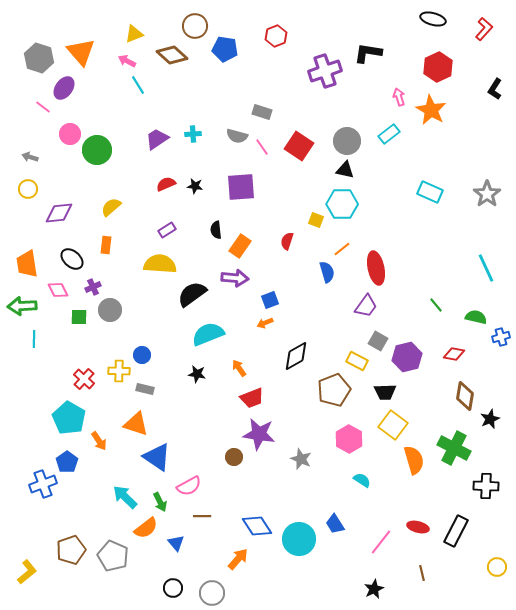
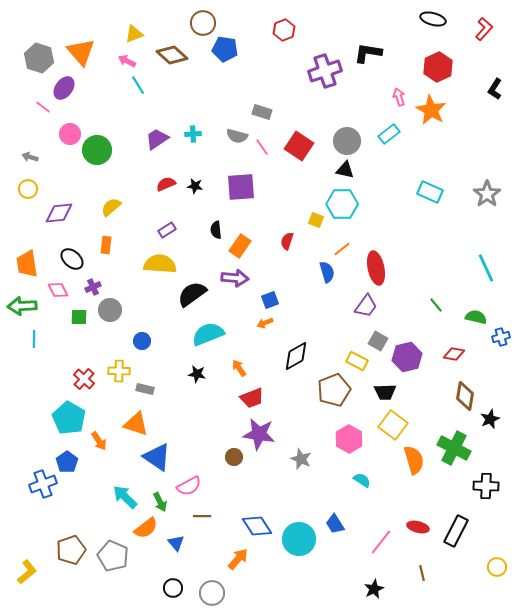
brown circle at (195, 26): moved 8 px right, 3 px up
red hexagon at (276, 36): moved 8 px right, 6 px up
blue circle at (142, 355): moved 14 px up
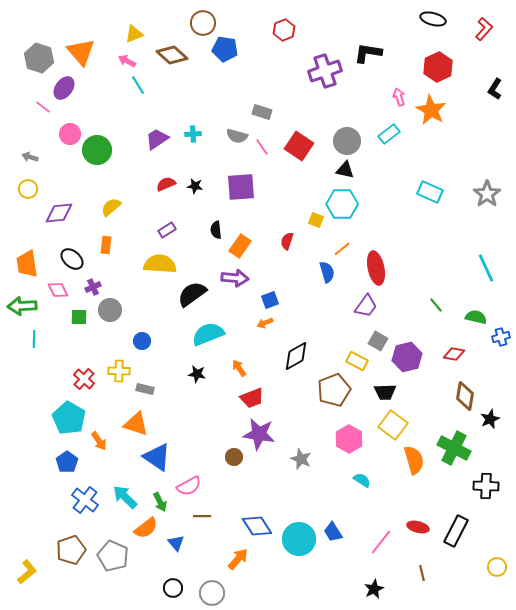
blue cross at (43, 484): moved 42 px right, 16 px down; rotated 32 degrees counterclockwise
blue trapezoid at (335, 524): moved 2 px left, 8 px down
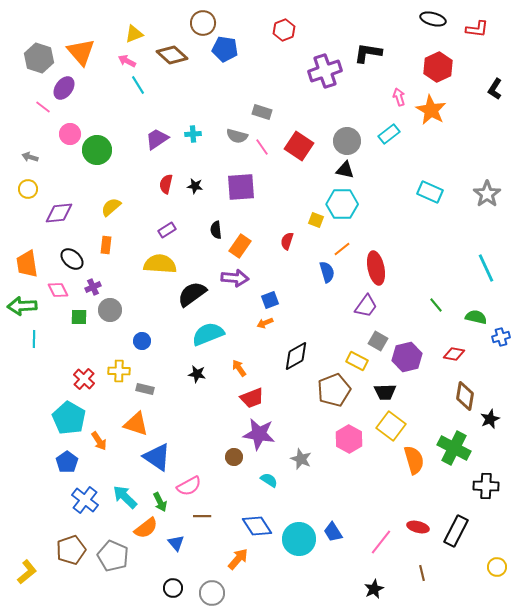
red L-shape at (484, 29): moved 7 px left; rotated 55 degrees clockwise
red semicircle at (166, 184): rotated 54 degrees counterclockwise
yellow square at (393, 425): moved 2 px left, 1 px down
cyan semicircle at (362, 480): moved 93 px left
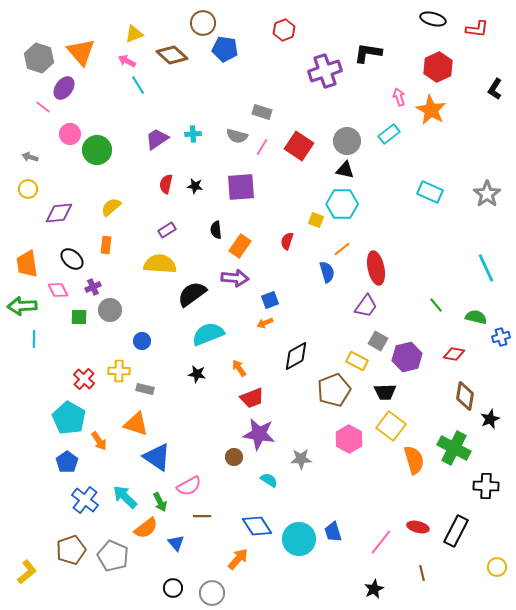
pink line at (262, 147): rotated 66 degrees clockwise
gray star at (301, 459): rotated 25 degrees counterclockwise
blue trapezoid at (333, 532): rotated 15 degrees clockwise
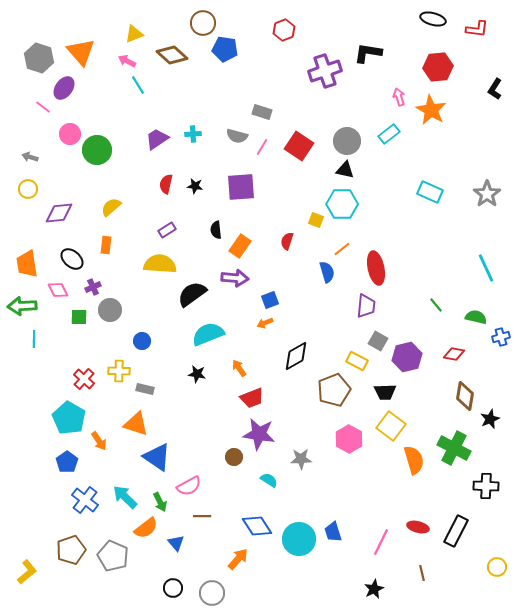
red hexagon at (438, 67): rotated 20 degrees clockwise
purple trapezoid at (366, 306): rotated 30 degrees counterclockwise
pink line at (381, 542): rotated 12 degrees counterclockwise
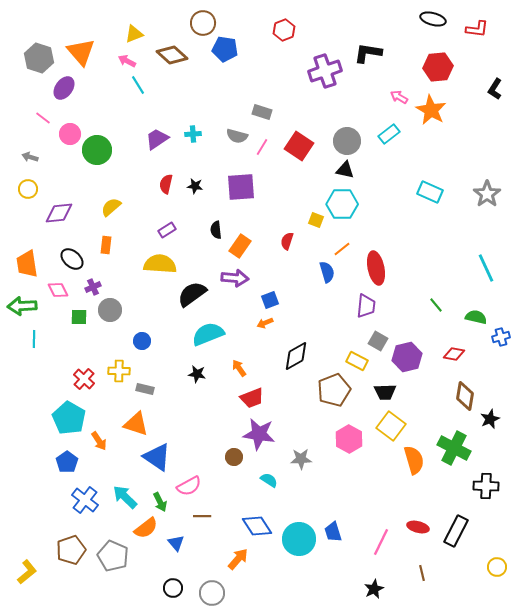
pink arrow at (399, 97): rotated 42 degrees counterclockwise
pink line at (43, 107): moved 11 px down
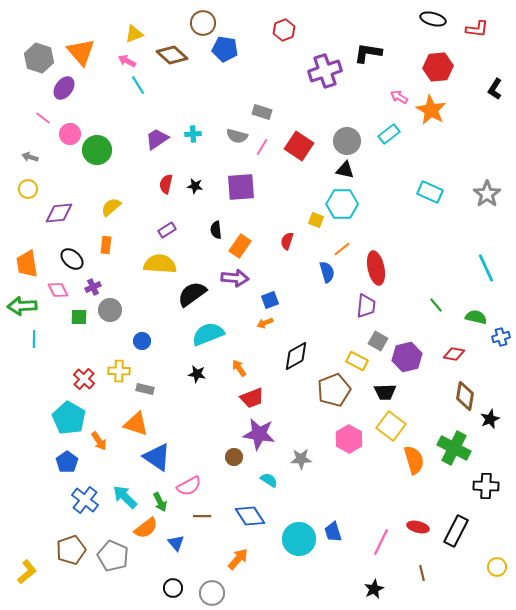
blue diamond at (257, 526): moved 7 px left, 10 px up
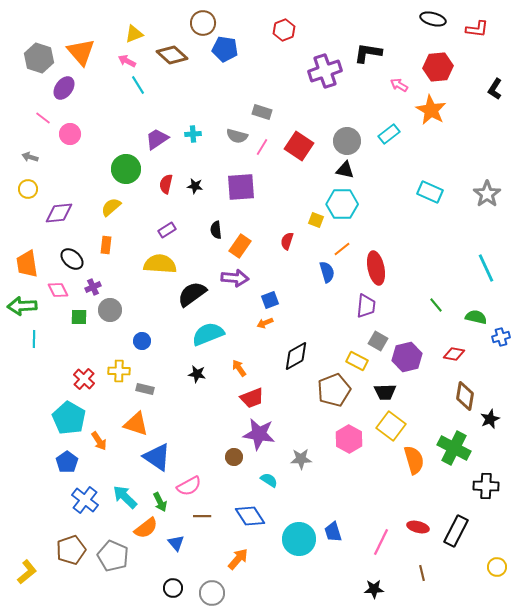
pink arrow at (399, 97): moved 12 px up
green circle at (97, 150): moved 29 px right, 19 px down
black star at (374, 589): rotated 24 degrees clockwise
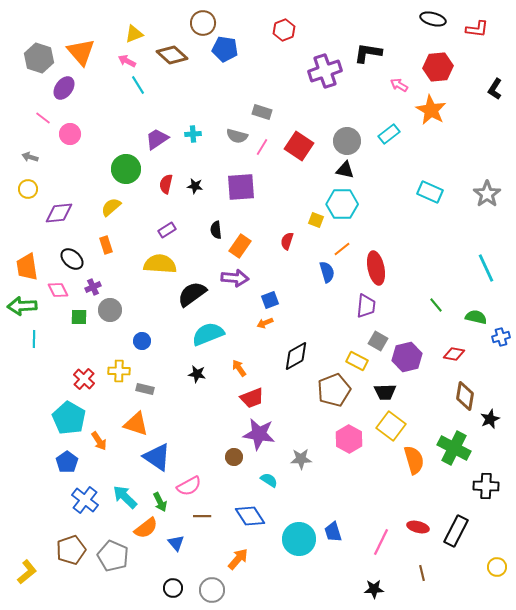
orange rectangle at (106, 245): rotated 24 degrees counterclockwise
orange trapezoid at (27, 264): moved 3 px down
gray circle at (212, 593): moved 3 px up
